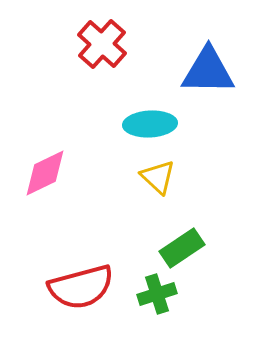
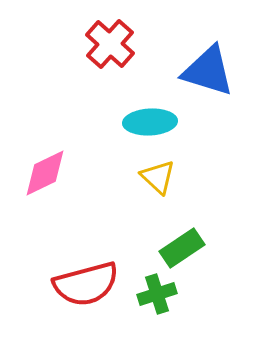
red cross: moved 8 px right
blue triangle: rotated 16 degrees clockwise
cyan ellipse: moved 2 px up
red semicircle: moved 5 px right, 3 px up
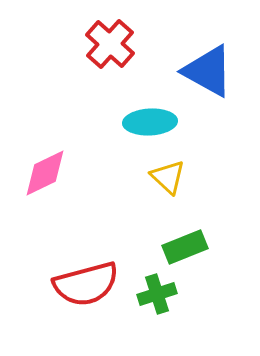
blue triangle: rotated 12 degrees clockwise
yellow triangle: moved 10 px right
green rectangle: moved 3 px right, 1 px up; rotated 12 degrees clockwise
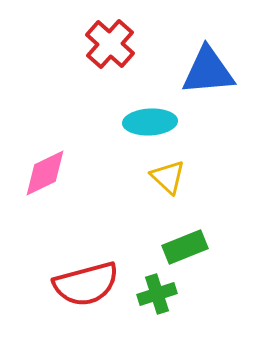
blue triangle: rotated 34 degrees counterclockwise
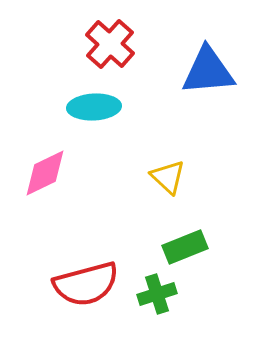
cyan ellipse: moved 56 px left, 15 px up
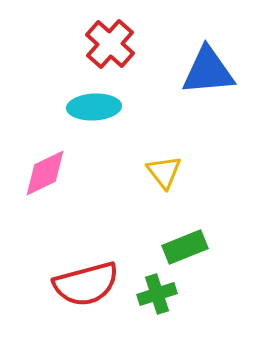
yellow triangle: moved 4 px left, 5 px up; rotated 9 degrees clockwise
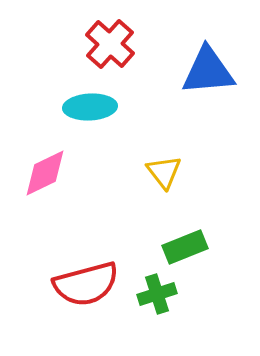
cyan ellipse: moved 4 px left
